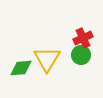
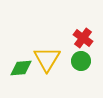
red cross: rotated 30 degrees counterclockwise
green circle: moved 6 px down
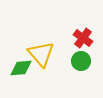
yellow triangle: moved 6 px left, 5 px up; rotated 12 degrees counterclockwise
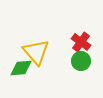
red cross: moved 2 px left, 4 px down
yellow triangle: moved 5 px left, 2 px up
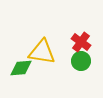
yellow triangle: moved 6 px right; rotated 40 degrees counterclockwise
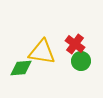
red cross: moved 6 px left, 2 px down
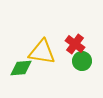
green circle: moved 1 px right
